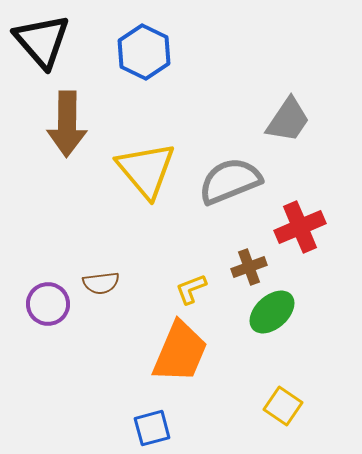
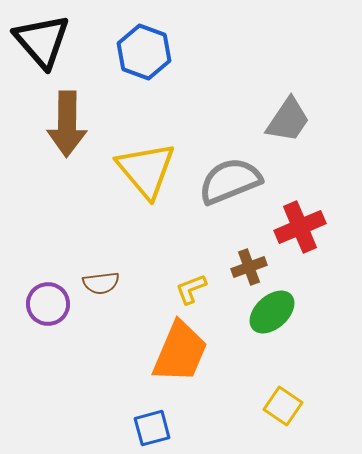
blue hexagon: rotated 6 degrees counterclockwise
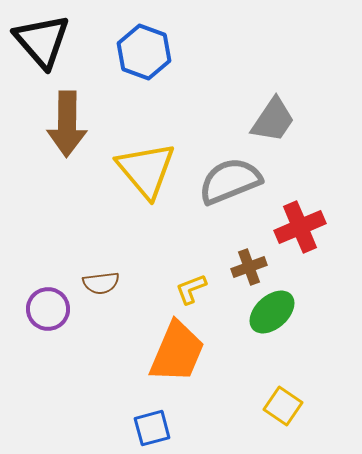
gray trapezoid: moved 15 px left
purple circle: moved 5 px down
orange trapezoid: moved 3 px left
